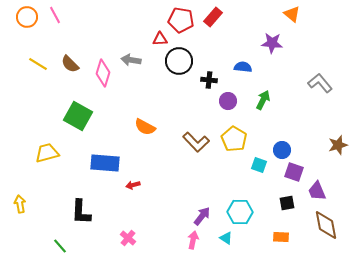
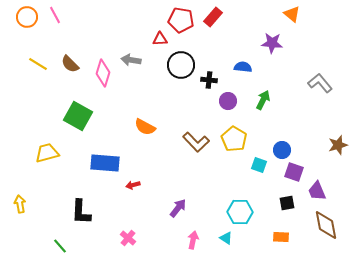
black circle: moved 2 px right, 4 px down
purple arrow: moved 24 px left, 8 px up
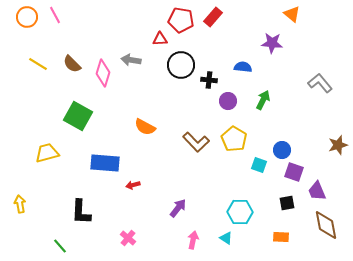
brown semicircle: moved 2 px right
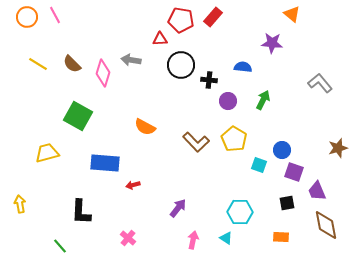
brown star: moved 3 px down
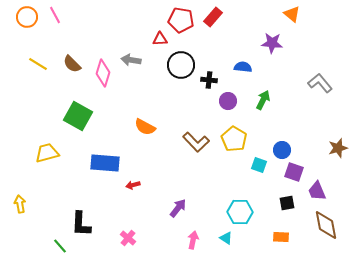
black L-shape: moved 12 px down
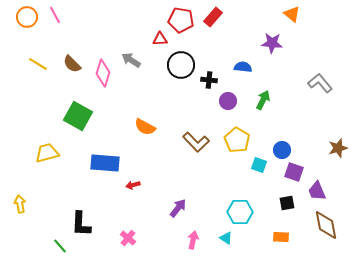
gray arrow: rotated 24 degrees clockwise
yellow pentagon: moved 3 px right, 1 px down
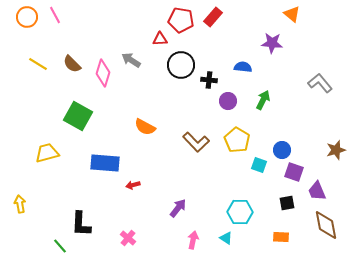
brown star: moved 2 px left, 2 px down
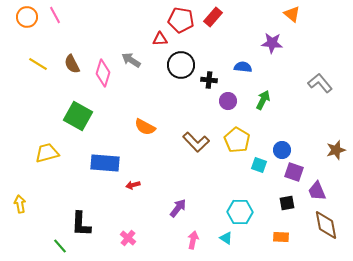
brown semicircle: rotated 18 degrees clockwise
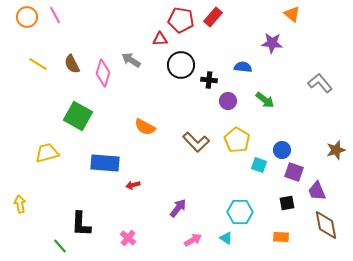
green arrow: moved 2 px right; rotated 102 degrees clockwise
pink arrow: rotated 48 degrees clockwise
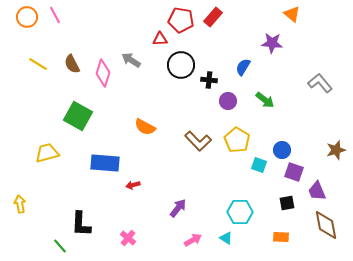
blue semicircle: rotated 66 degrees counterclockwise
brown L-shape: moved 2 px right, 1 px up
